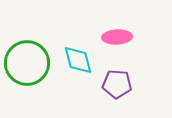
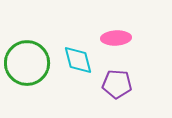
pink ellipse: moved 1 px left, 1 px down
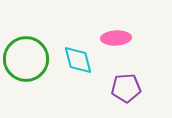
green circle: moved 1 px left, 4 px up
purple pentagon: moved 9 px right, 4 px down; rotated 8 degrees counterclockwise
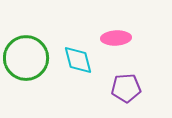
green circle: moved 1 px up
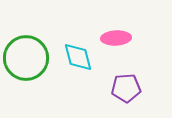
cyan diamond: moved 3 px up
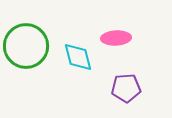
green circle: moved 12 px up
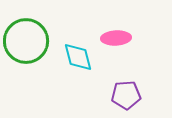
green circle: moved 5 px up
purple pentagon: moved 7 px down
